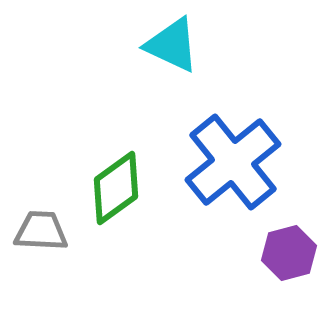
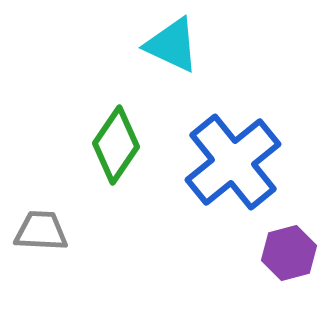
green diamond: moved 43 px up; rotated 20 degrees counterclockwise
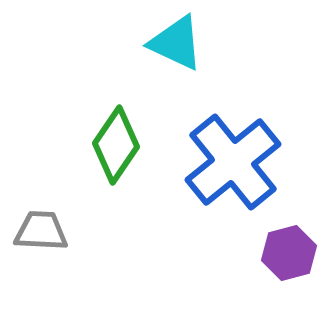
cyan triangle: moved 4 px right, 2 px up
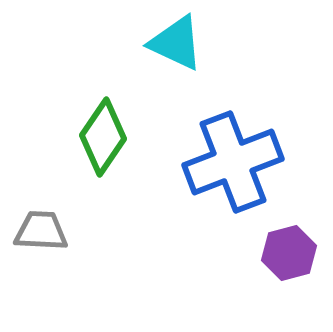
green diamond: moved 13 px left, 8 px up
blue cross: rotated 18 degrees clockwise
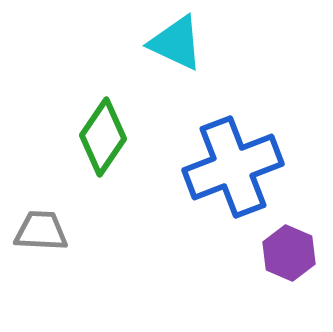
blue cross: moved 5 px down
purple hexagon: rotated 22 degrees counterclockwise
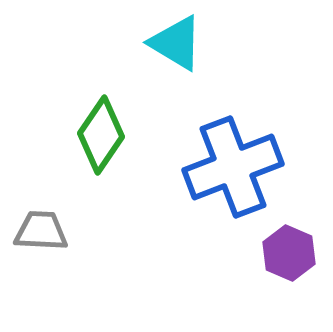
cyan triangle: rotated 6 degrees clockwise
green diamond: moved 2 px left, 2 px up
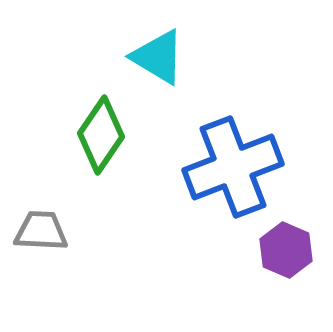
cyan triangle: moved 18 px left, 14 px down
purple hexagon: moved 3 px left, 3 px up
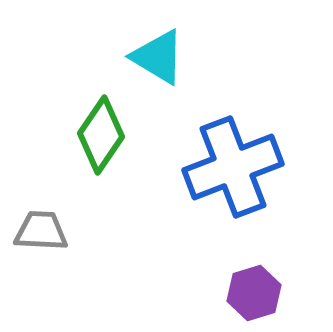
purple hexagon: moved 32 px left, 43 px down; rotated 20 degrees clockwise
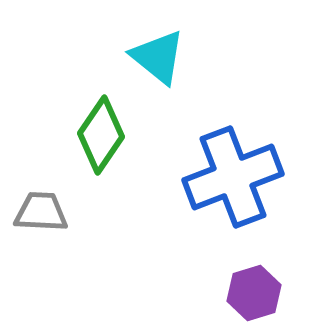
cyan triangle: rotated 8 degrees clockwise
blue cross: moved 10 px down
gray trapezoid: moved 19 px up
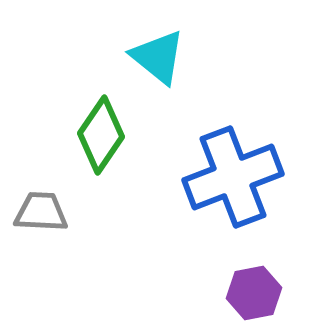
purple hexagon: rotated 6 degrees clockwise
